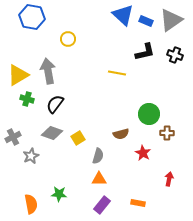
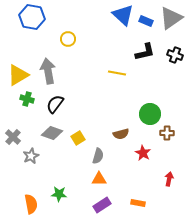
gray triangle: moved 2 px up
green circle: moved 1 px right
gray cross: rotated 21 degrees counterclockwise
purple rectangle: rotated 18 degrees clockwise
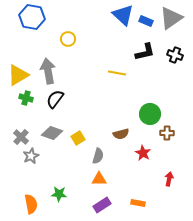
green cross: moved 1 px left, 1 px up
black semicircle: moved 5 px up
gray cross: moved 8 px right
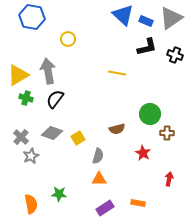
black L-shape: moved 2 px right, 5 px up
brown semicircle: moved 4 px left, 5 px up
purple rectangle: moved 3 px right, 3 px down
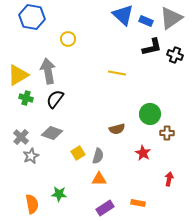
black L-shape: moved 5 px right
yellow square: moved 15 px down
orange semicircle: moved 1 px right
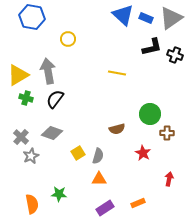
blue rectangle: moved 3 px up
orange rectangle: rotated 32 degrees counterclockwise
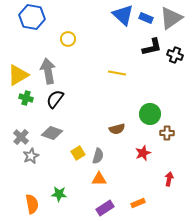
red star: rotated 21 degrees clockwise
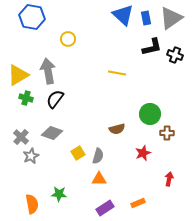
blue rectangle: rotated 56 degrees clockwise
